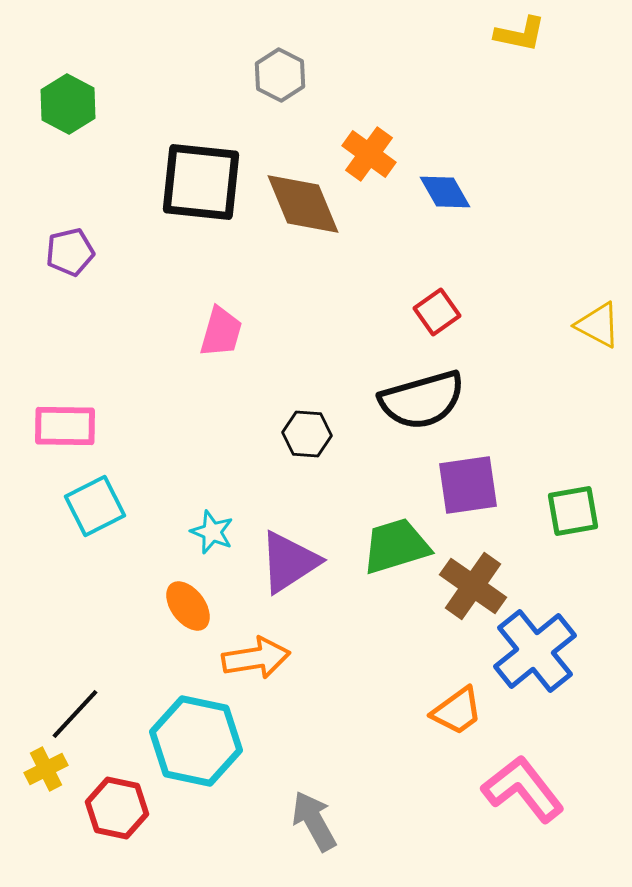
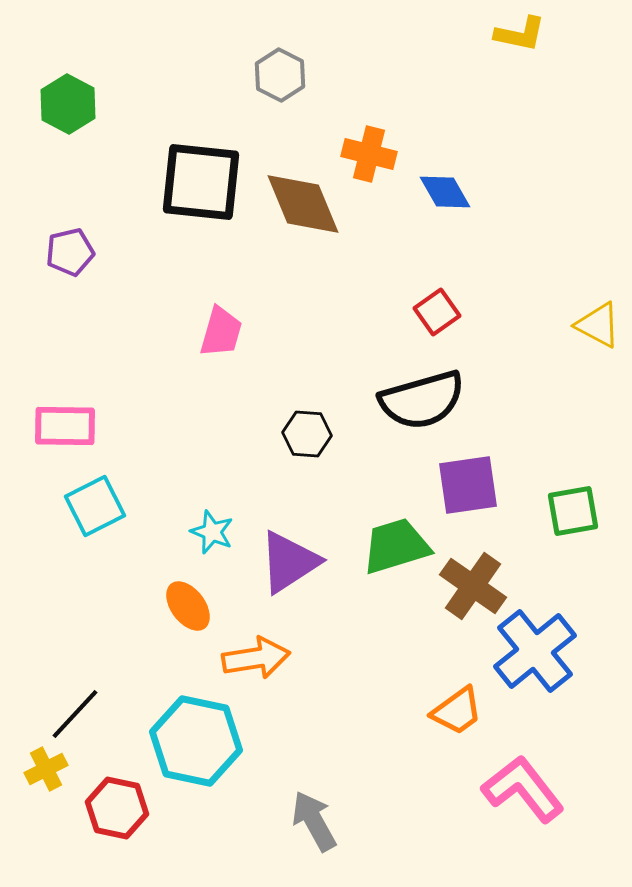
orange cross: rotated 22 degrees counterclockwise
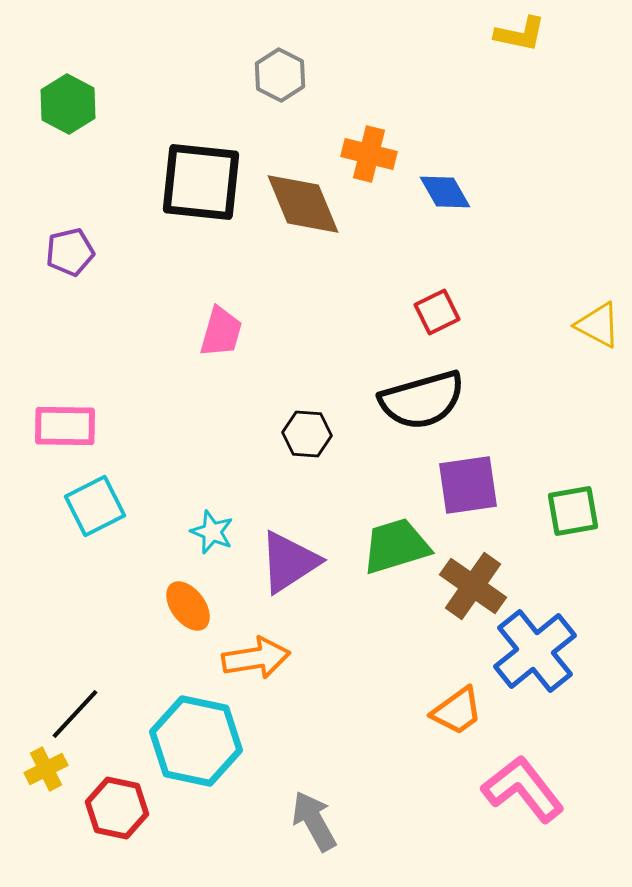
red square: rotated 9 degrees clockwise
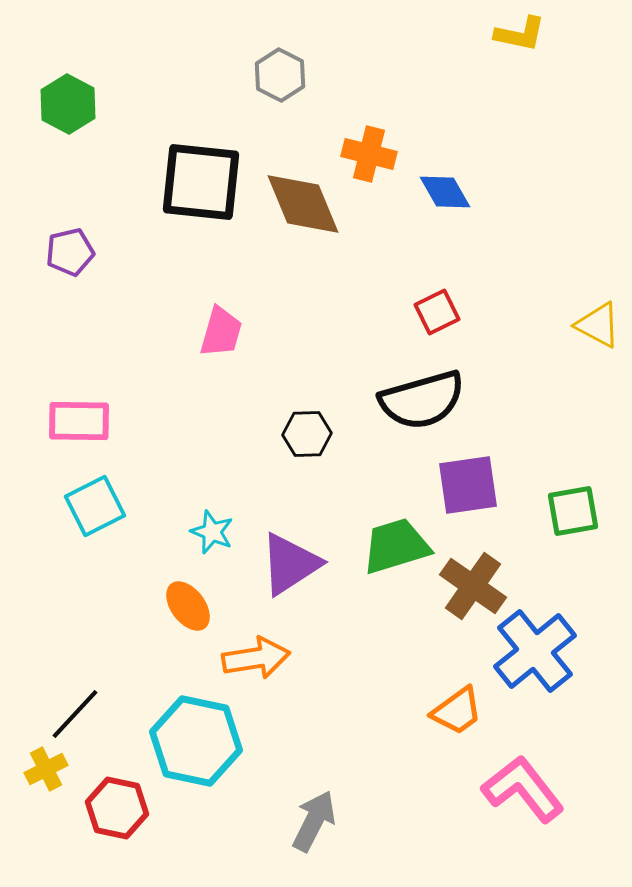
pink rectangle: moved 14 px right, 5 px up
black hexagon: rotated 6 degrees counterclockwise
purple triangle: moved 1 px right, 2 px down
gray arrow: rotated 56 degrees clockwise
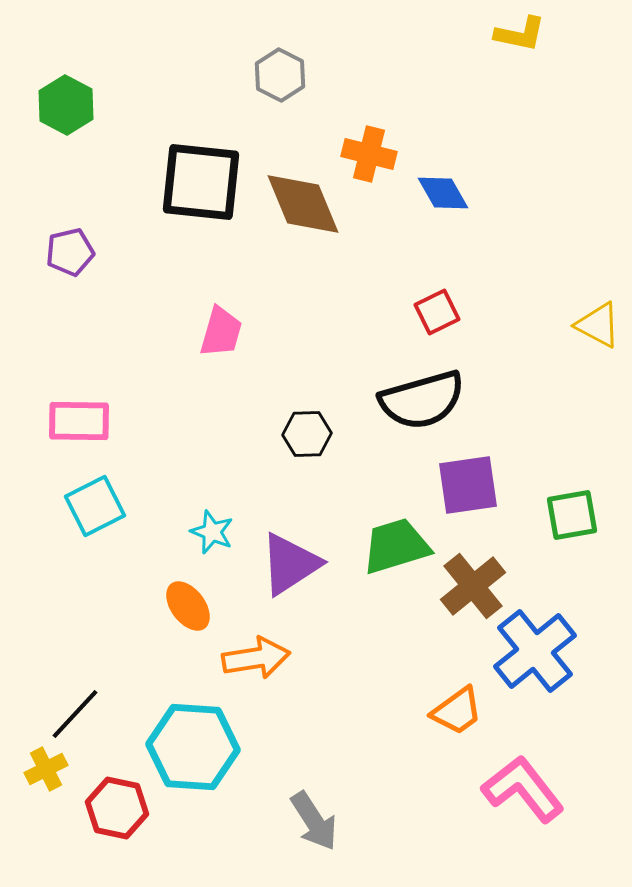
green hexagon: moved 2 px left, 1 px down
blue diamond: moved 2 px left, 1 px down
green square: moved 1 px left, 4 px down
brown cross: rotated 16 degrees clockwise
cyan hexagon: moved 3 px left, 6 px down; rotated 8 degrees counterclockwise
gray arrow: rotated 120 degrees clockwise
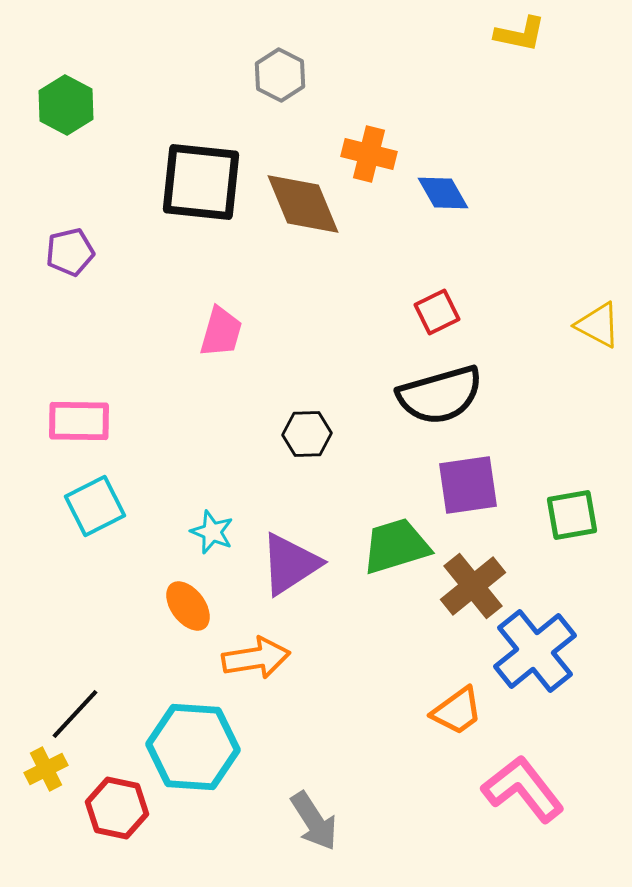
black semicircle: moved 18 px right, 5 px up
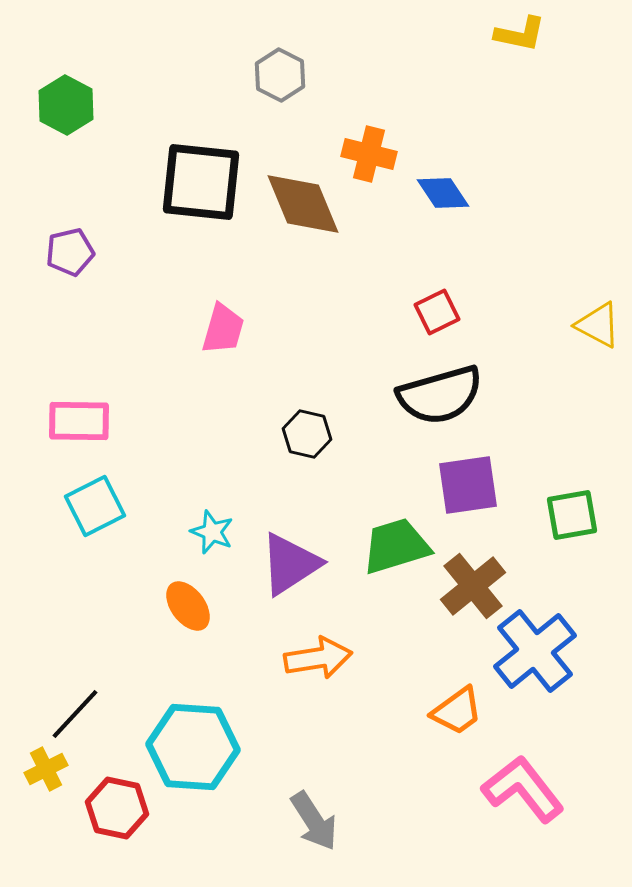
blue diamond: rotated 4 degrees counterclockwise
pink trapezoid: moved 2 px right, 3 px up
black hexagon: rotated 15 degrees clockwise
orange arrow: moved 62 px right
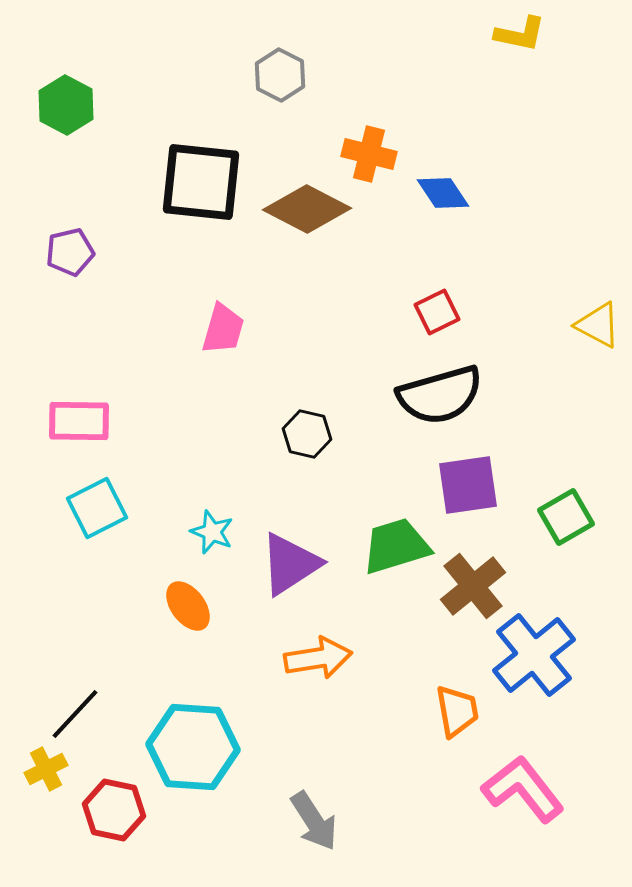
brown diamond: moved 4 px right, 5 px down; rotated 40 degrees counterclockwise
cyan square: moved 2 px right, 2 px down
green square: moved 6 px left, 2 px down; rotated 20 degrees counterclockwise
blue cross: moved 1 px left, 4 px down
orange trapezoid: rotated 64 degrees counterclockwise
red hexagon: moved 3 px left, 2 px down
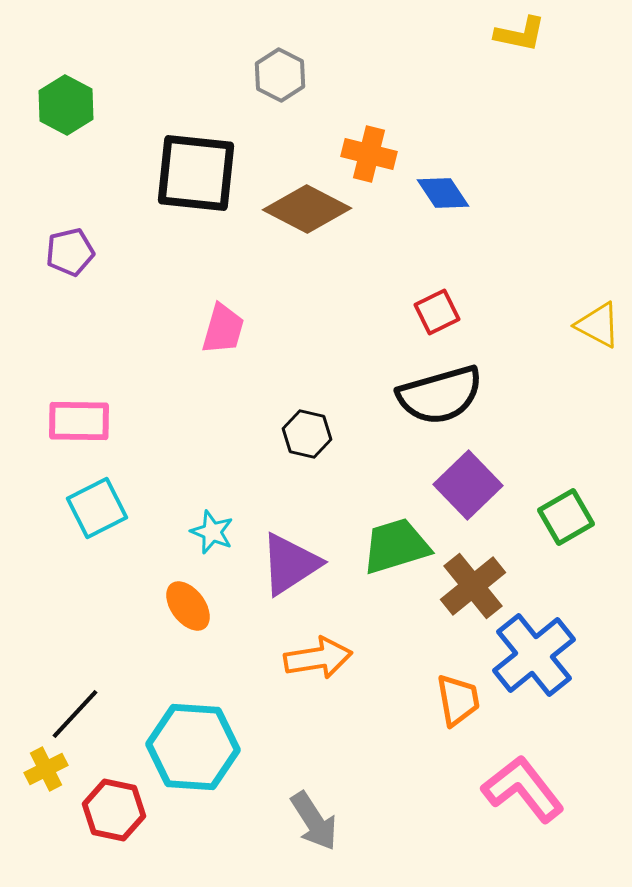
black square: moved 5 px left, 9 px up
purple square: rotated 36 degrees counterclockwise
orange trapezoid: moved 1 px right, 11 px up
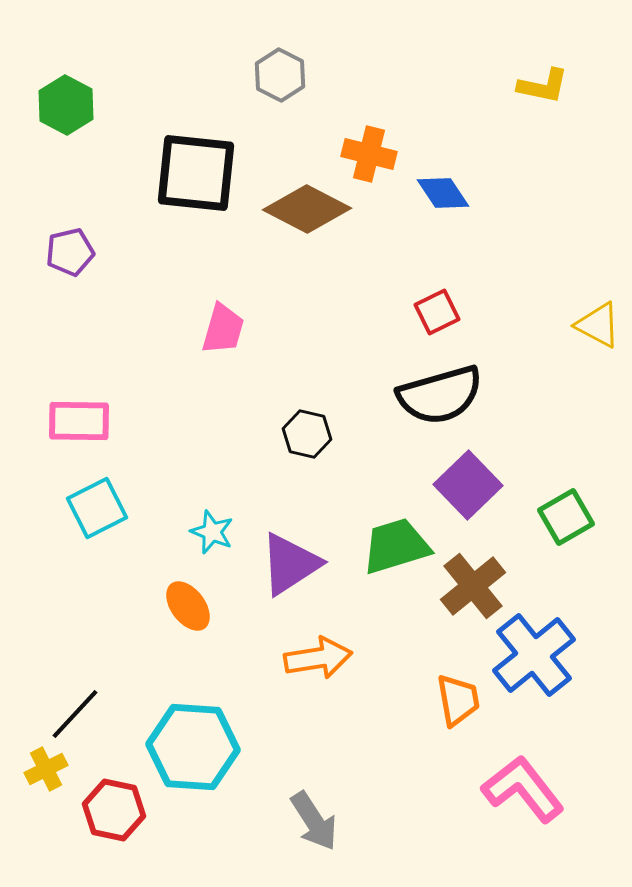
yellow L-shape: moved 23 px right, 52 px down
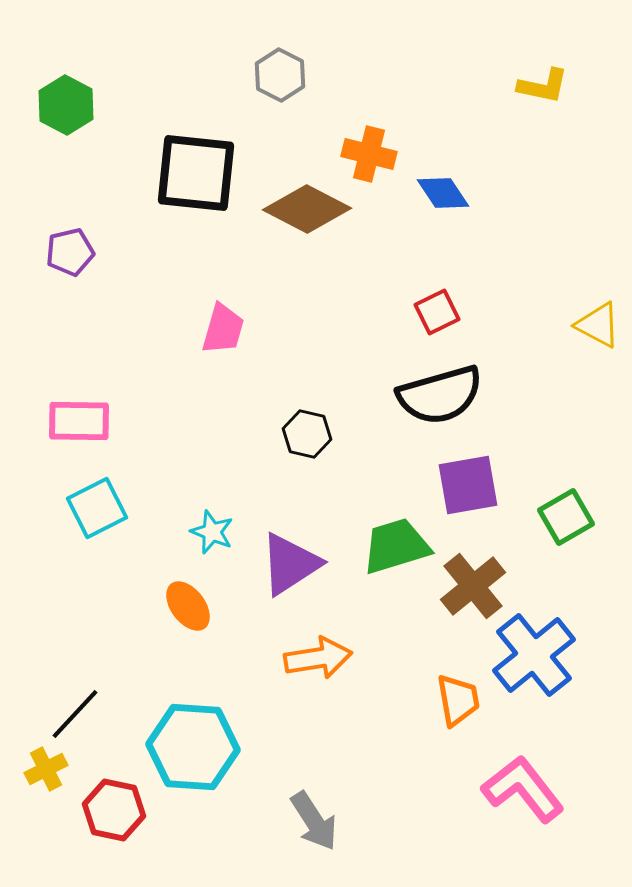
purple square: rotated 34 degrees clockwise
